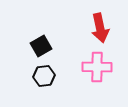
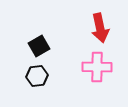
black square: moved 2 px left
black hexagon: moved 7 px left
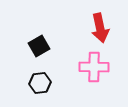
pink cross: moved 3 px left
black hexagon: moved 3 px right, 7 px down
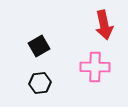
red arrow: moved 4 px right, 3 px up
pink cross: moved 1 px right
